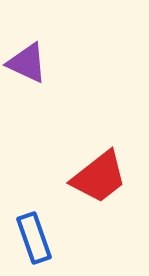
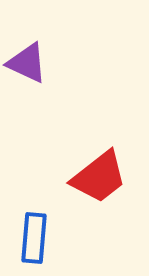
blue rectangle: rotated 24 degrees clockwise
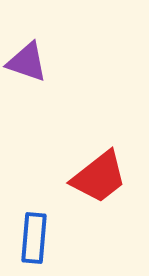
purple triangle: moved 1 px up; rotated 6 degrees counterclockwise
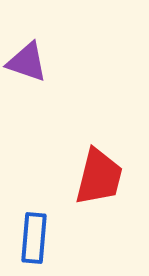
red trapezoid: rotated 38 degrees counterclockwise
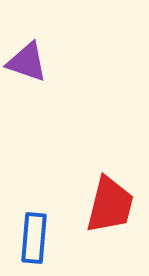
red trapezoid: moved 11 px right, 28 px down
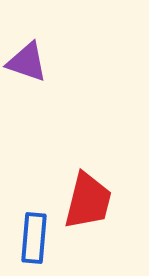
red trapezoid: moved 22 px left, 4 px up
